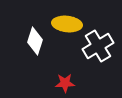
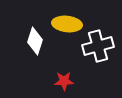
white cross: rotated 16 degrees clockwise
red star: moved 1 px left, 2 px up
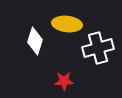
white cross: moved 2 px down
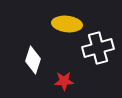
white diamond: moved 2 px left, 19 px down
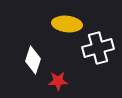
red star: moved 6 px left
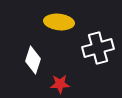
yellow ellipse: moved 8 px left, 2 px up
red star: moved 2 px right, 3 px down
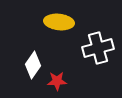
white diamond: moved 5 px down; rotated 16 degrees clockwise
red star: moved 3 px left, 3 px up
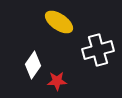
yellow ellipse: rotated 28 degrees clockwise
white cross: moved 2 px down
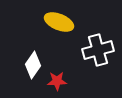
yellow ellipse: rotated 12 degrees counterclockwise
